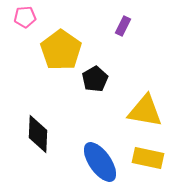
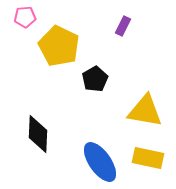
yellow pentagon: moved 2 px left, 4 px up; rotated 9 degrees counterclockwise
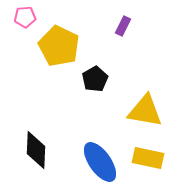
black diamond: moved 2 px left, 16 px down
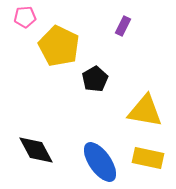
black diamond: rotated 30 degrees counterclockwise
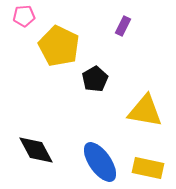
pink pentagon: moved 1 px left, 1 px up
yellow rectangle: moved 10 px down
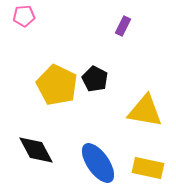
yellow pentagon: moved 2 px left, 39 px down
black pentagon: rotated 15 degrees counterclockwise
blue ellipse: moved 2 px left, 1 px down
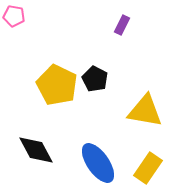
pink pentagon: moved 10 px left; rotated 15 degrees clockwise
purple rectangle: moved 1 px left, 1 px up
yellow rectangle: rotated 68 degrees counterclockwise
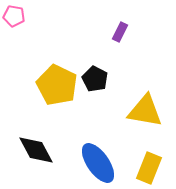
purple rectangle: moved 2 px left, 7 px down
yellow rectangle: moved 1 px right; rotated 12 degrees counterclockwise
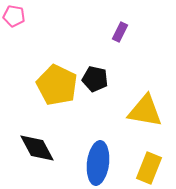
black pentagon: rotated 15 degrees counterclockwise
black diamond: moved 1 px right, 2 px up
blue ellipse: rotated 42 degrees clockwise
